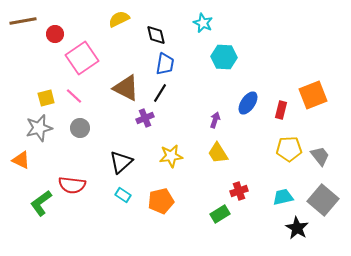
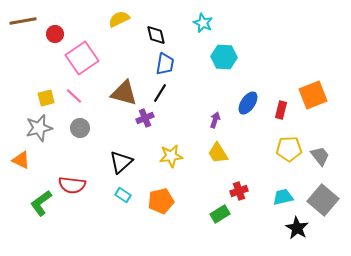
brown triangle: moved 2 px left, 5 px down; rotated 12 degrees counterclockwise
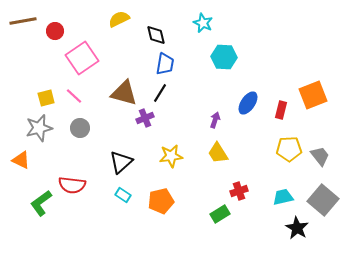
red circle: moved 3 px up
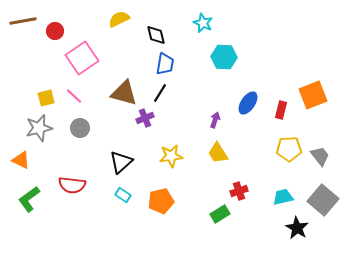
green L-shape: moved 12 px left, 4 px up
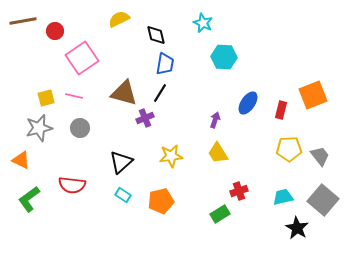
pink line: rotated 30 degrees counterclockwise
